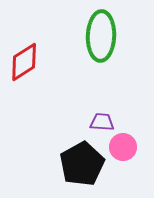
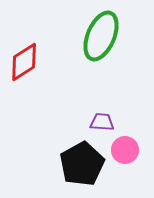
green ellipse: rotated 21 degrees clockwise
pink circle: moved 2 px right, 3 px down
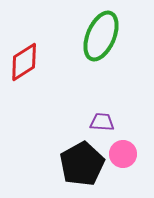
pink circle: moved 2 px left, 4 px down
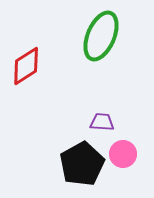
red diamond: moved 2 px right, 4 px down
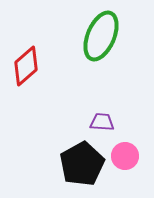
red diamond: rotated 9 degrees counterclockwise
pink circle: moved 2 px right, 2 px down
